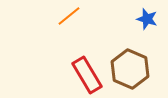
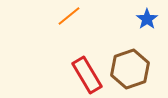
blue star: rotated 20 degrees clockwise
brown hexagon: rotated 18 degrees clockwise
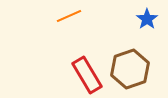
orange line: rotated 15 degrees clockwise
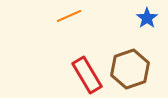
blue star: moved 1 px up
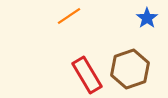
orange line: rotated 10 degrees counterclockwise
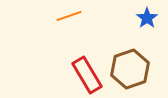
orange line: rotated 15 degrees clockwise
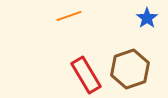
red rectangle: moved 1 px left
